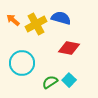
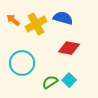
blue semicircle: moved 2 px right
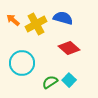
red diamond: rotated 30 degrees clockwise
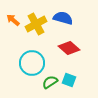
cyan circle: moved 10 px right
cyan square: rotated 24 degrees counterclockwise
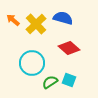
yellow cross: rotated 15 degrees counterclockwise
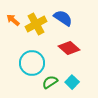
blue semicircle: rotated 18 degrees clockwise
yellow cross: rotated 15 degrees clockwise
cyan square: moved 3 px right, 2 px down; rotated 24 degrees clockwise
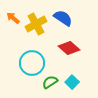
orange arrow: moved 2 px up
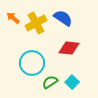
yellow cross: moved 1 px up
red diamond: rotated 35 degrees counterclockwise
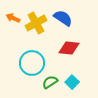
orange arrow: rotated 16 degrees counterclockwise
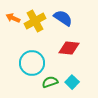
yellow cross: moved 1 px left, 2 px up
green semicircle: rotated 14 degrees clockwise
